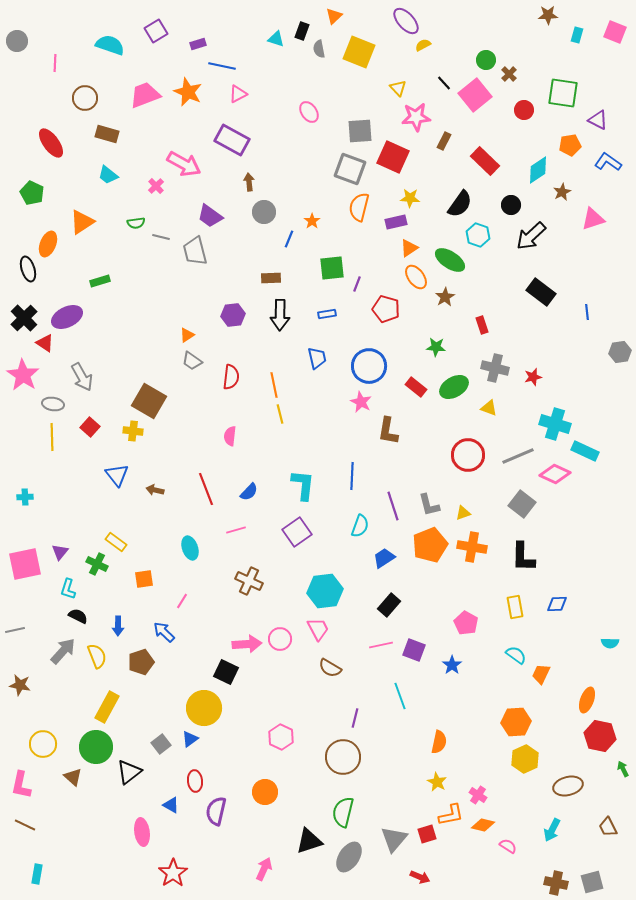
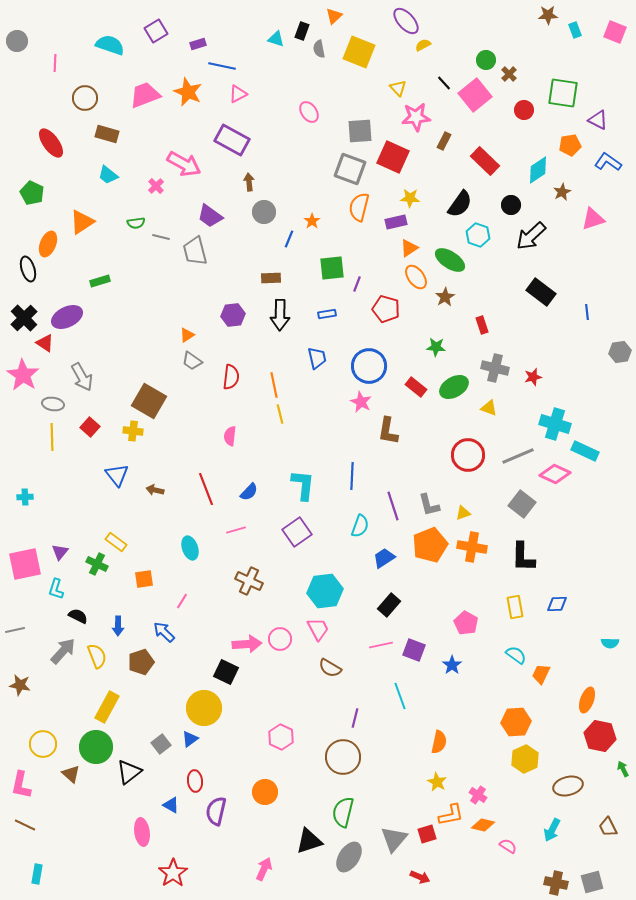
cyan rectangle at (577, 35): moved 2 px left, 5 px up; rotated 35 degrees counterclockwise
cyan L-shape at (68, 589): moved 12 px left
brown triangle at (73, 777): moved 2 px left, 3 px up
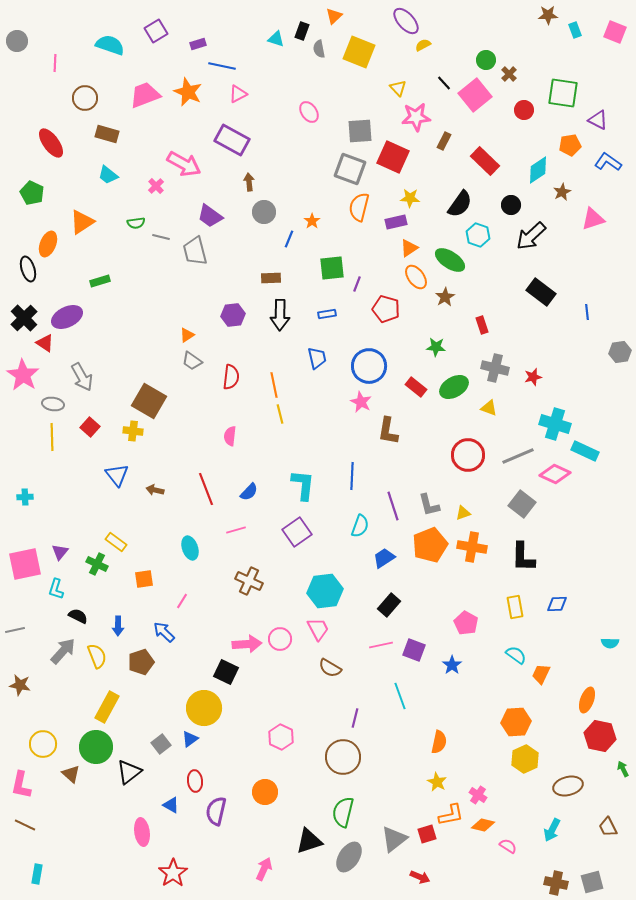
gray triangle at (394, 839): rotated 12 degrees clockwise
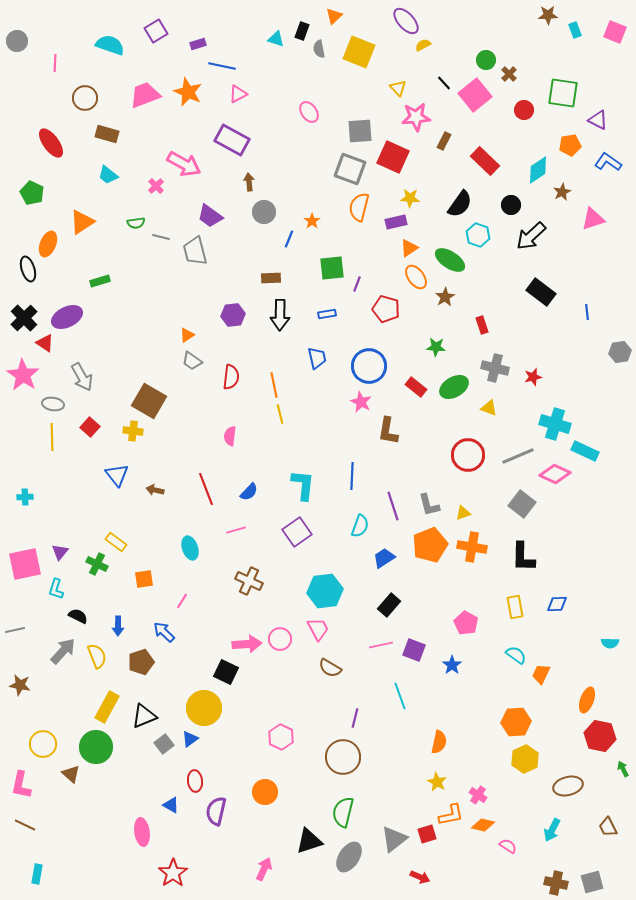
gray square at (161, 744): moved 3 px right
black triangle at (129, 772): moved 15 px right, 56 px up; rotated 16 degrees clockwise
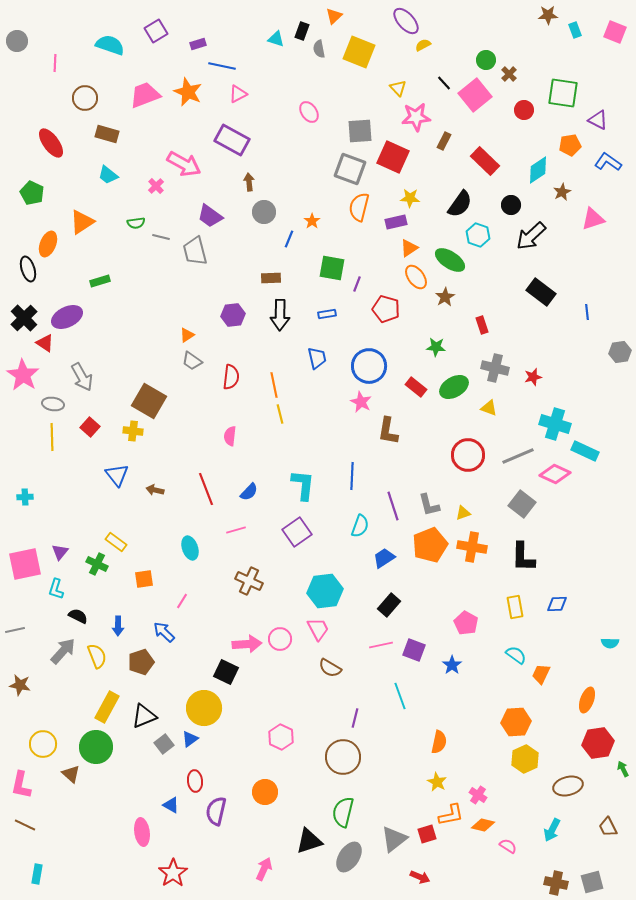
green square at (332, 268): rotated 16 degrees clockwise
red hexagon at (600, 736): moved 2 px left, 7 px down; rotated 20 degrees counterclockwise
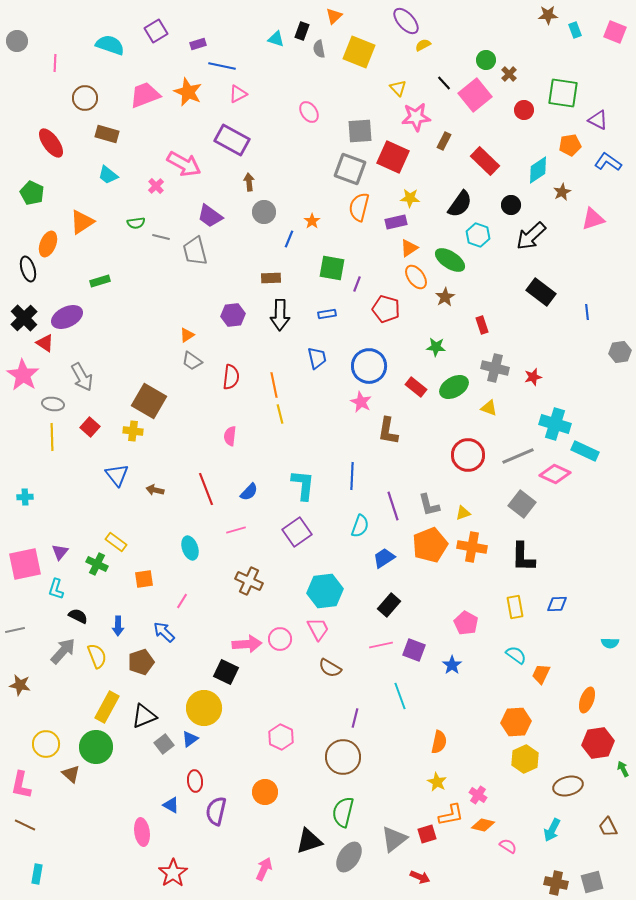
yellow circle at (43, 744): moved 3 px right
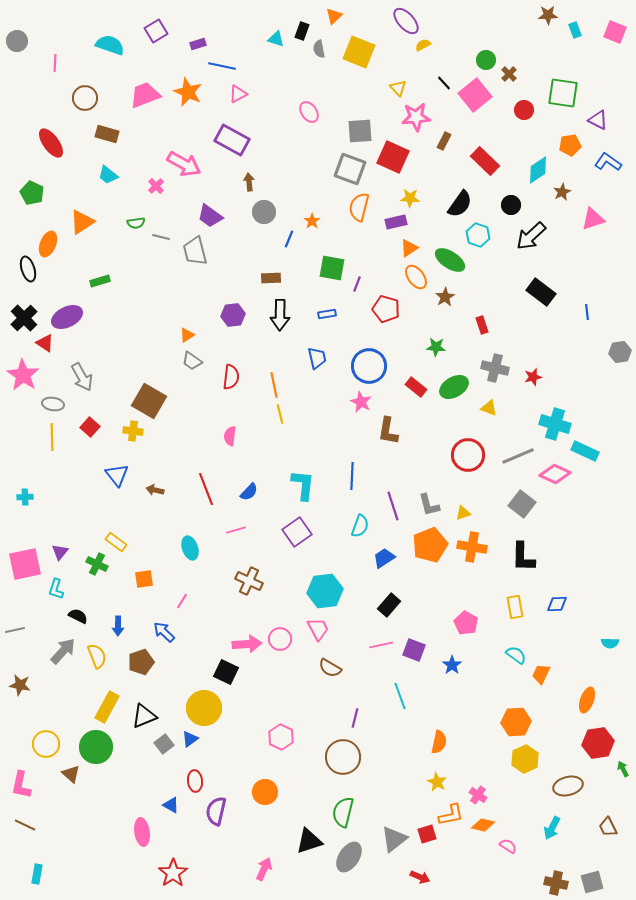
cyan arrow at (552, 830): moved 2 px up
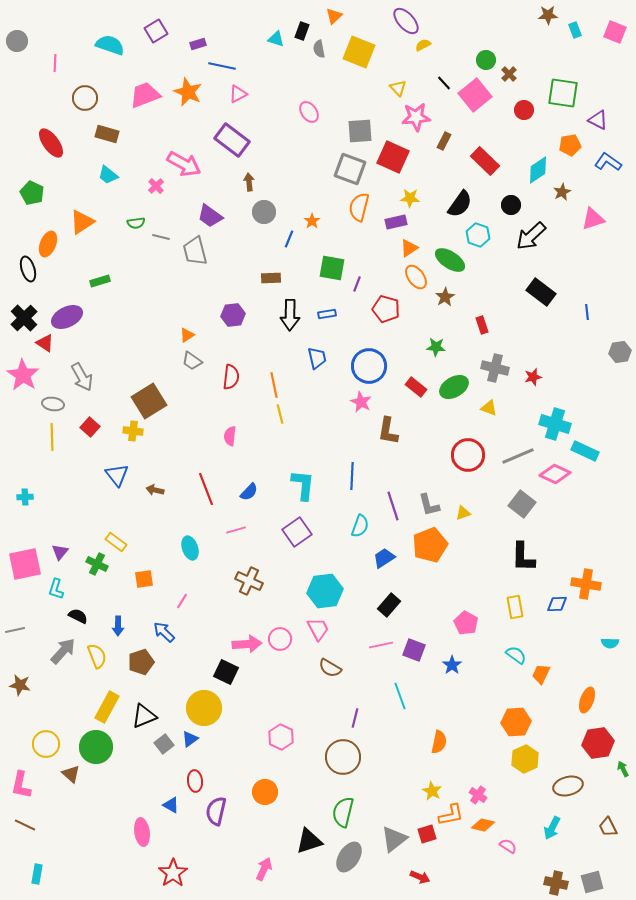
purple rectangle at (232, 140): rotated 8 degrees clockwise
black arrow at (280, 315): moved 10 px right
brown square at (149, 401): rotated 28 degrees clockwise
orange cross at (472, 547): moved 114 px right, 37 px down
yellow star at (437, 782): moved 5 px left, 9 px down
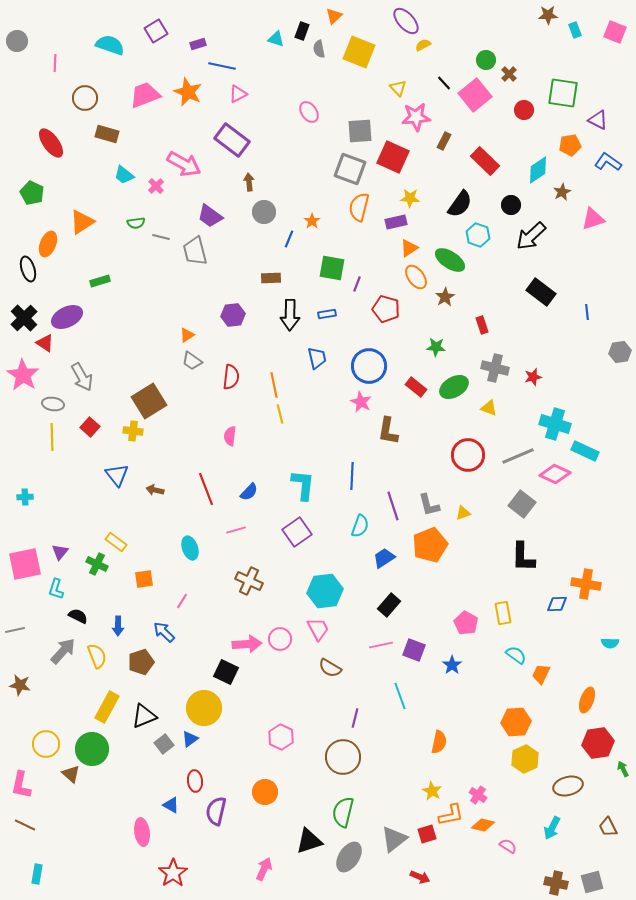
cyan trapezoid at (108, 175): moved 16 px right
yellow rectangle at (515, 607): moved 12 px left, 6 px down
green circle at (96, 747): moved 4 px left, 2 px down
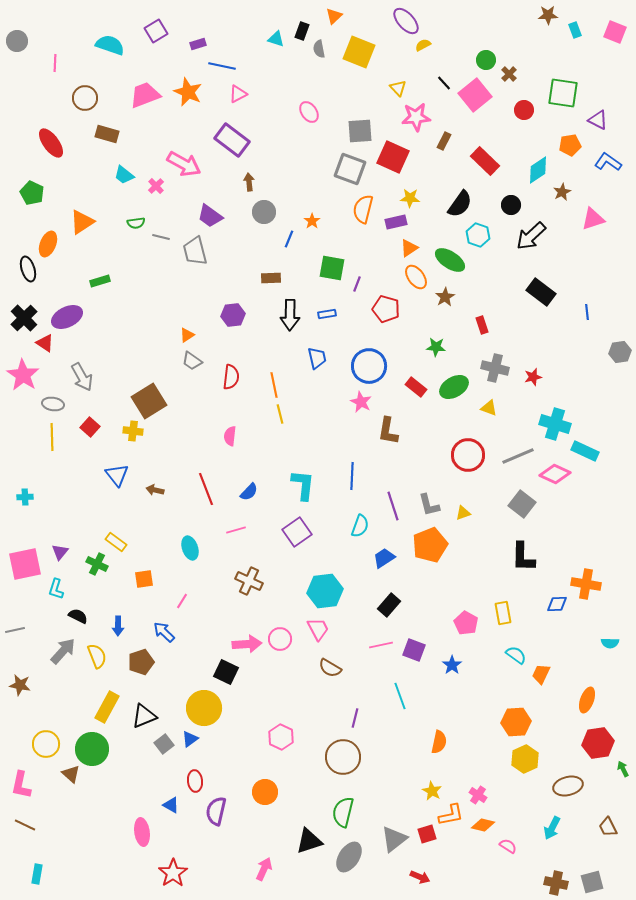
orange semicircle at (359, 207): moved 4 px right, 2 px down
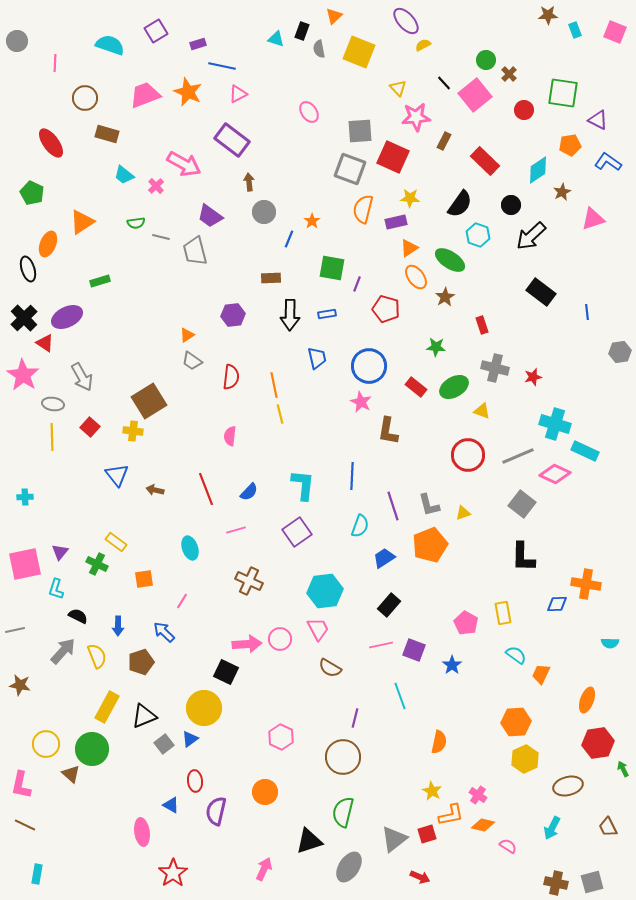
yellow triangle at (489, 408): moved 7 px left, 3 px down
gray ellipse at (349, 857): moved 10 px down
